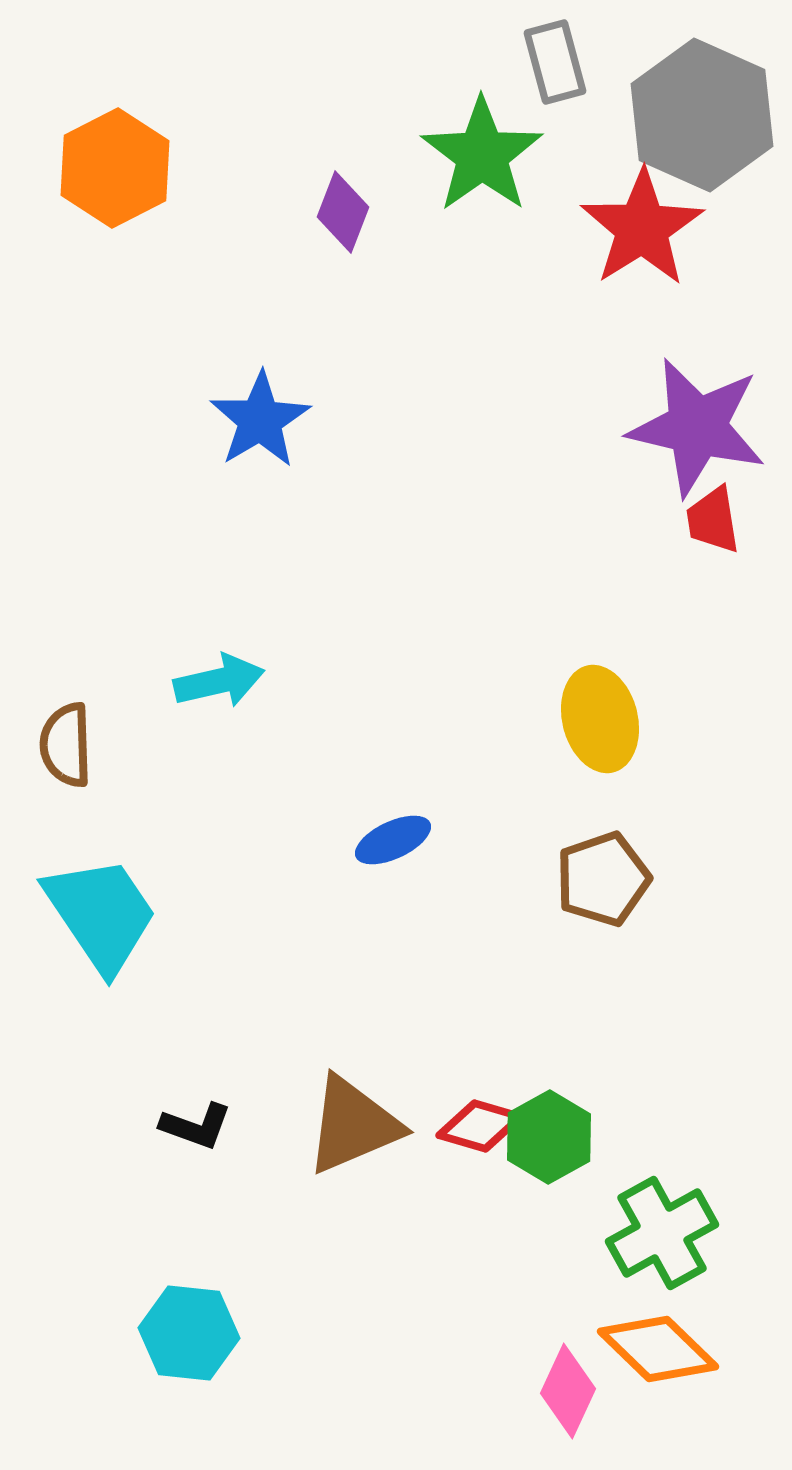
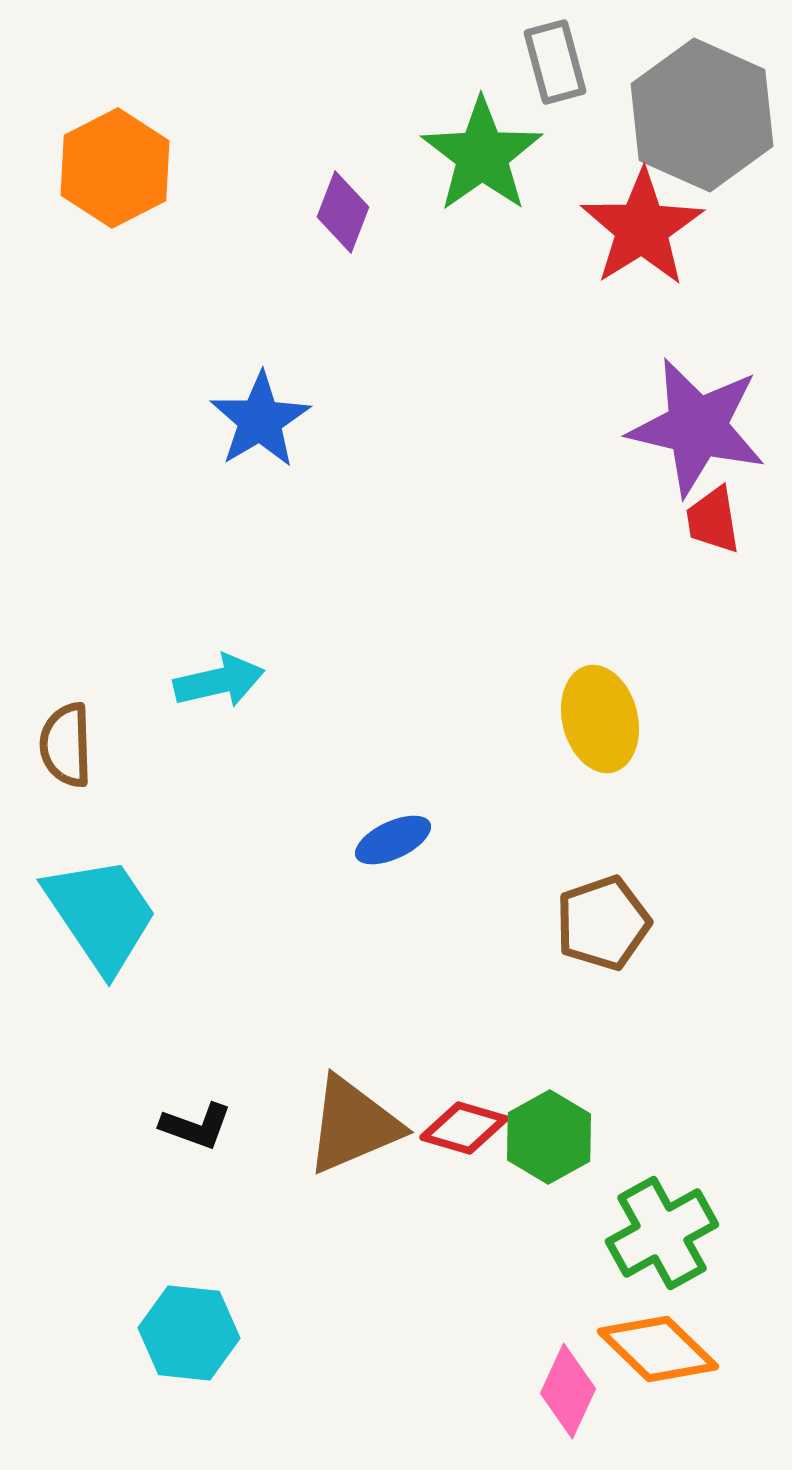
brown pentagon: moved 44 px down
red diamond: moved 16 px left, 2 px down
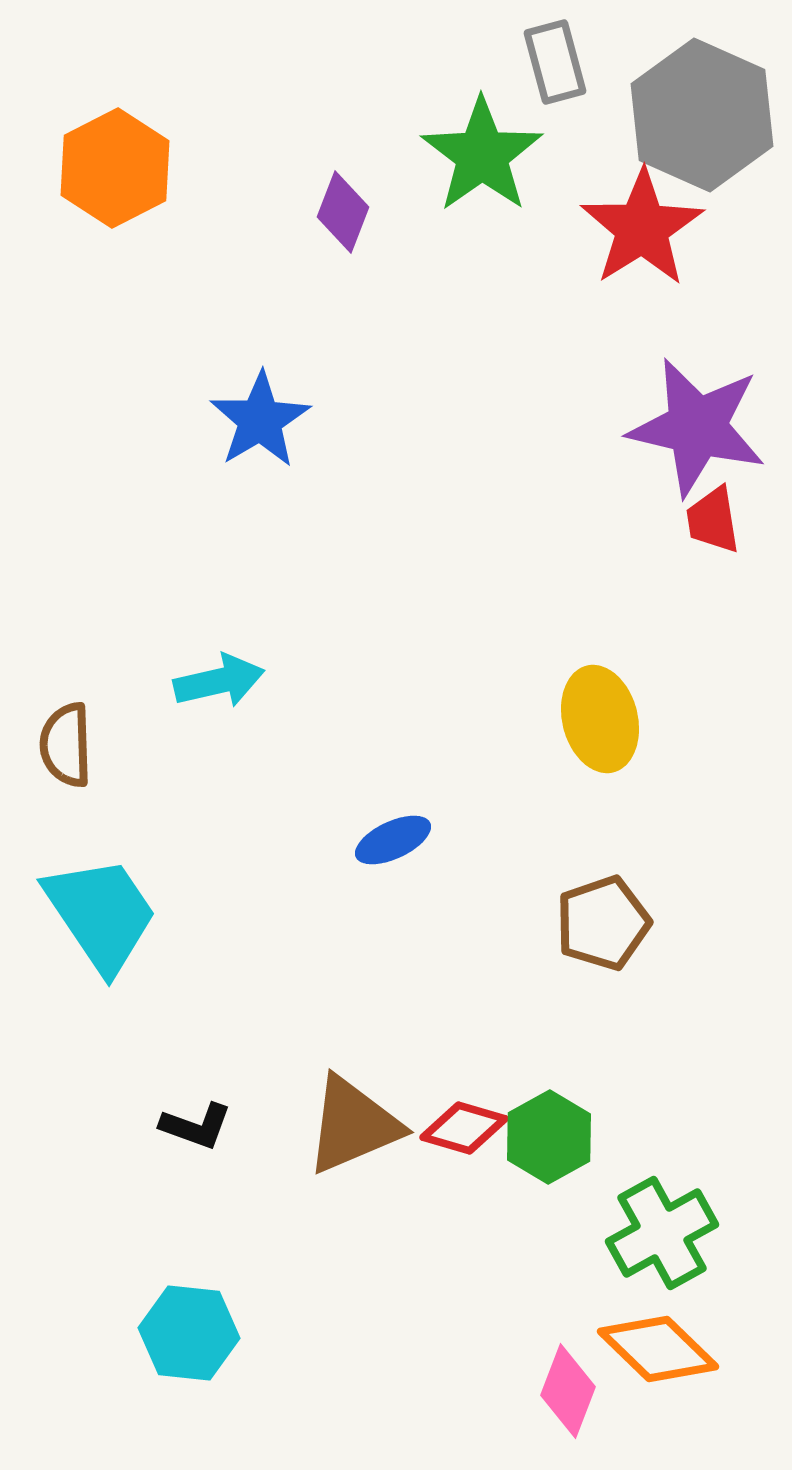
pink diamond: rotated 4 degrees counterclockwise
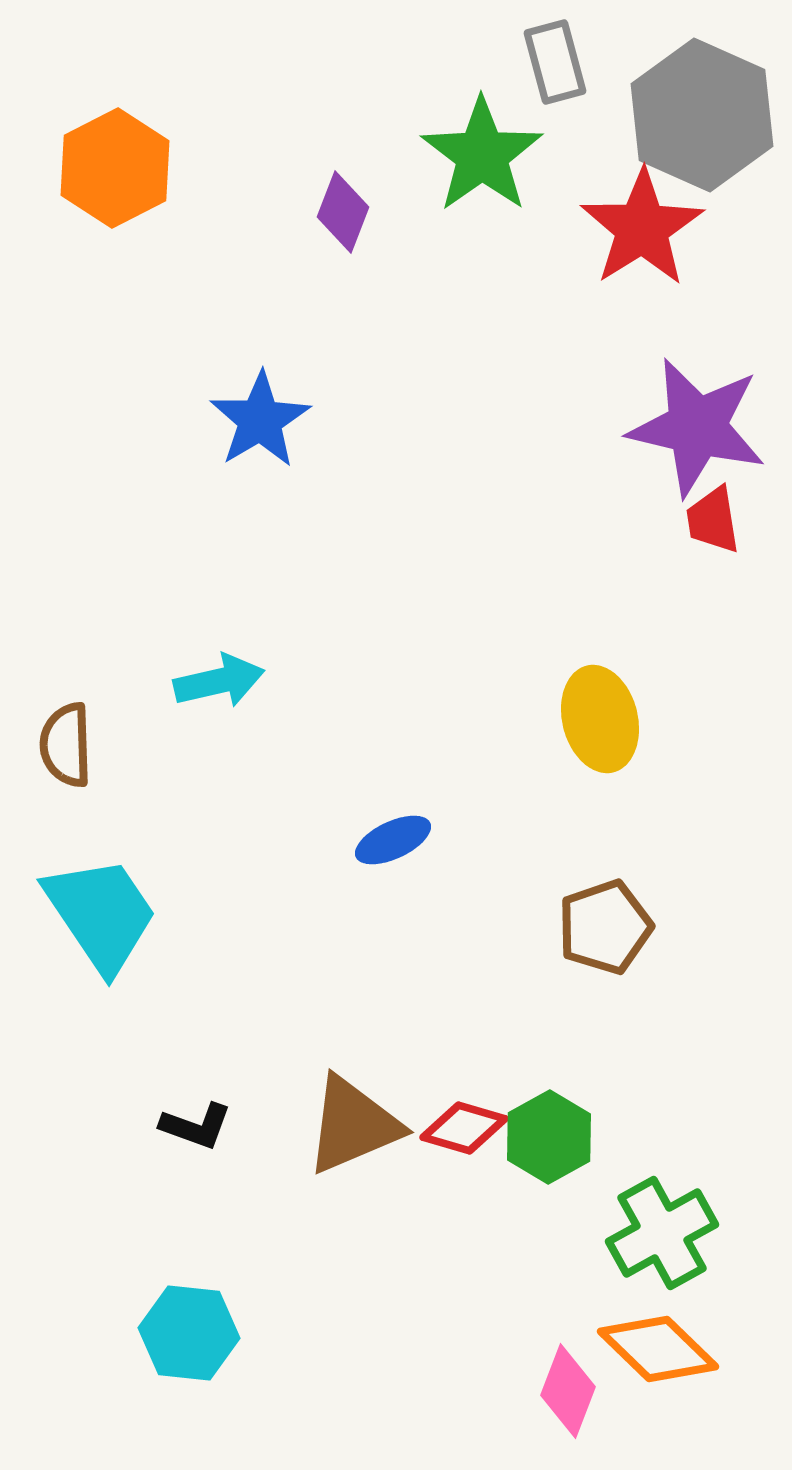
brown pentagon: moved 2 px right, 4 px down
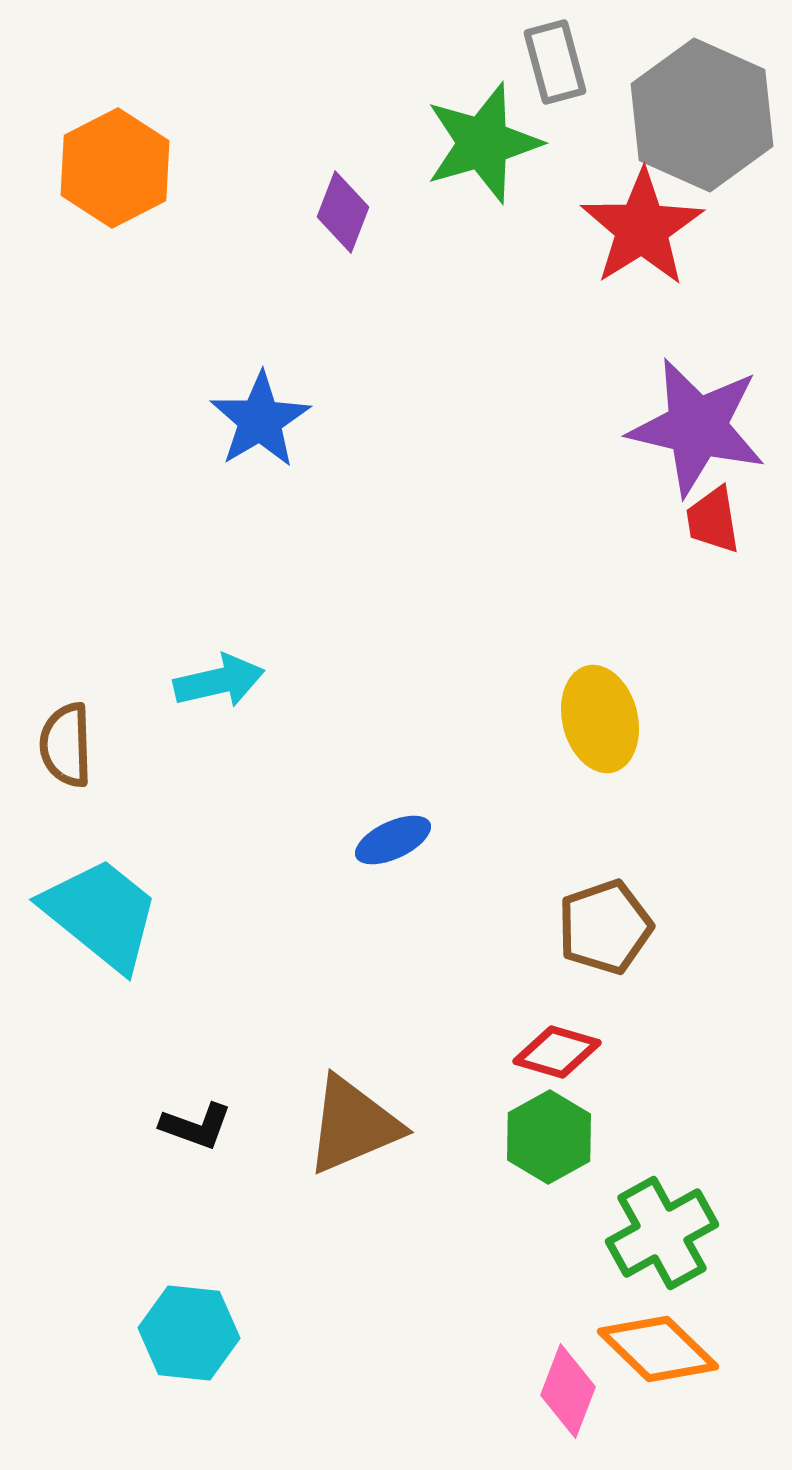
green star: moved 1 px right, 12 px up; rotated 19 degrees clockwise
cyan trapezoid: rotated 17 degrees counterclockwise
red diamond: moved 93 px right, 76 px up
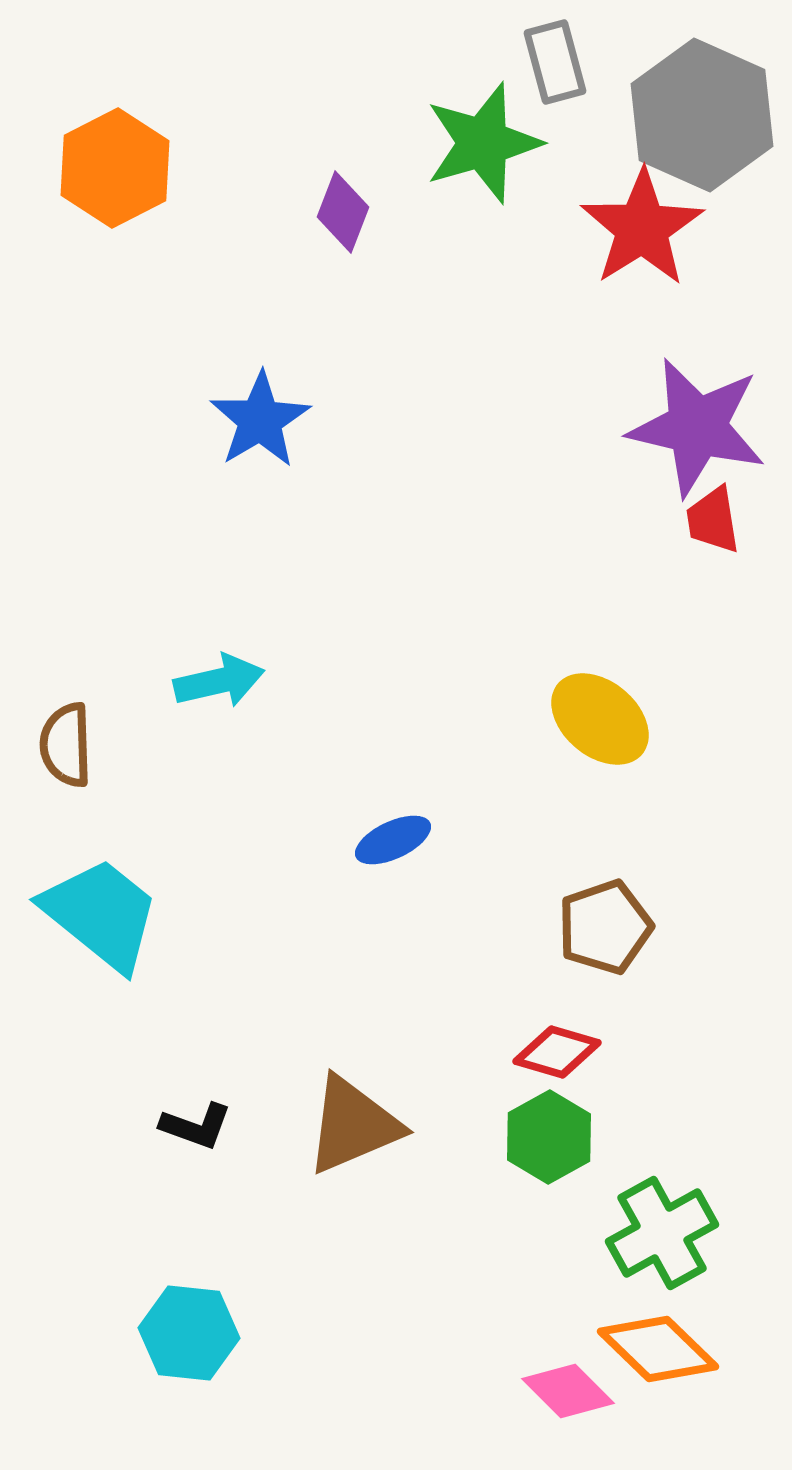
yellow ellipse: rotated 36 degrees counterclockwise
pink diamond: rotated 66 degrees counterclockwise
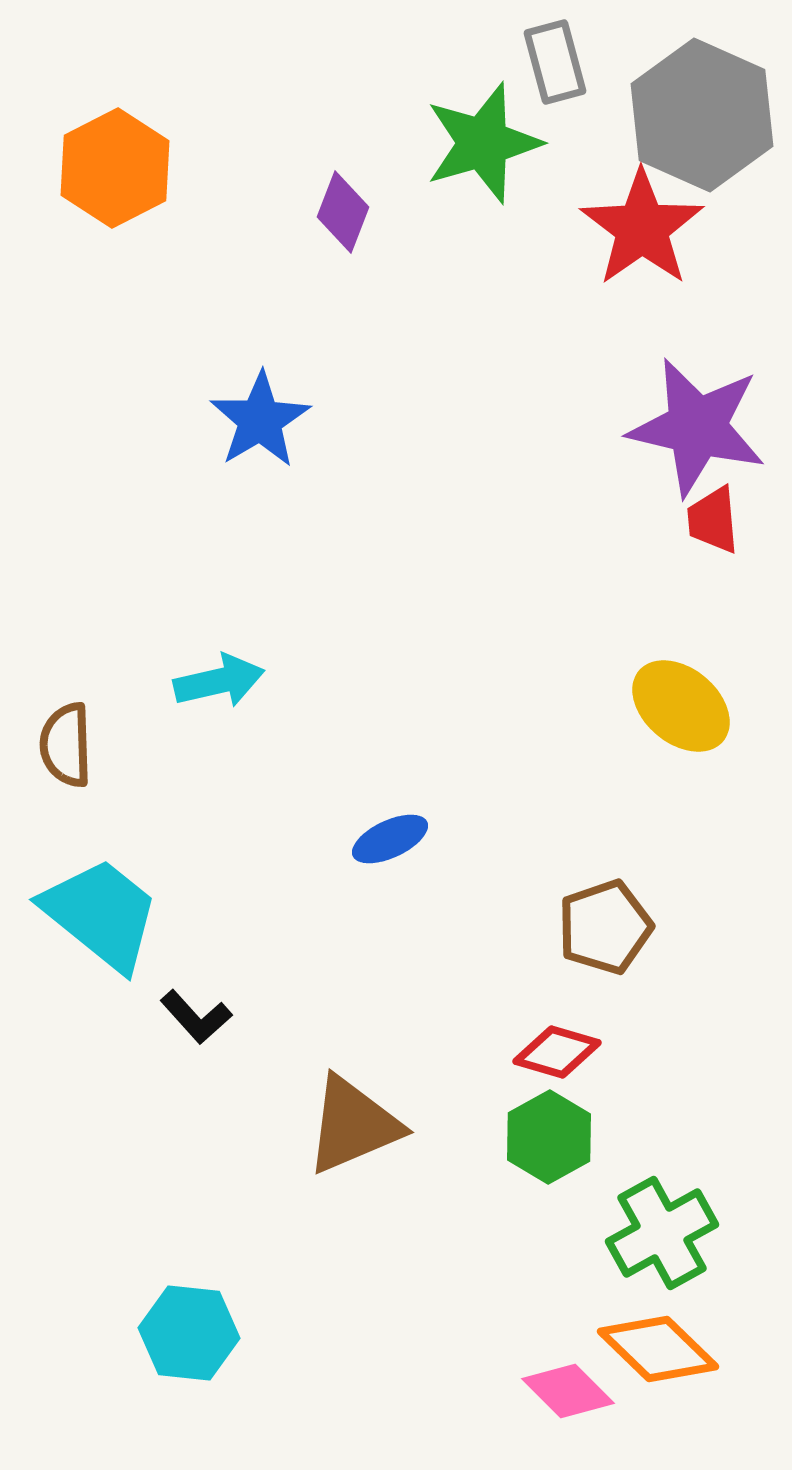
red star: rotated 3 degrees counterclockwise
red trapezoid: rotated 4 degrees clockwise
yellow ellipse: moved 81 px right, 13 px up
blue ellipse: moved 3 px left, 1 px up
black L-shape: moved 109 px up; rotated 28 degrees clockwise
